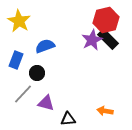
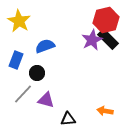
purple triangle: moved 3 px up
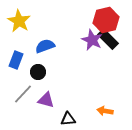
purple star: rotated 20 degrees counterclockwise
black circle: moved 1 px right, 1 px up
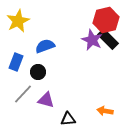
yellow star: moved 1 px left; rotated 15 degrees clockwise
blue rectangle: moved 2 px down
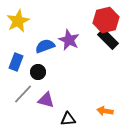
purple star: moved 23 px left
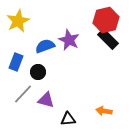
orange arrow: moved 1 px left
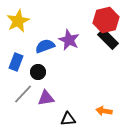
purple triangle: moved 2 px up; rotated 24 degrees counterclockwise
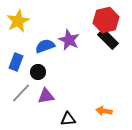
gray line: moved 2 px left, 1 px up
purple triangle: moved 2 px up
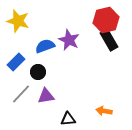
yellow star: rotated 30 degrees counterclockwise
black rectangle: moved 1 px right, 1 px down; rotated 15 degrees clockwise
blue rectangle: rotated 24 degrees clockwise
gray line: moved 1 px down
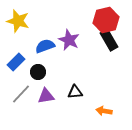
black triangle: moved 7 px right, 27 px up
